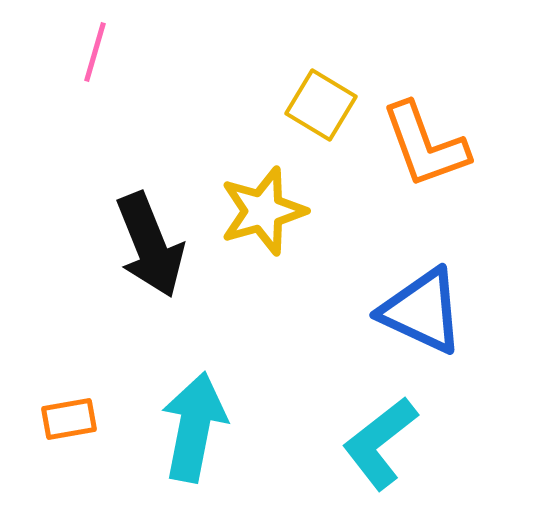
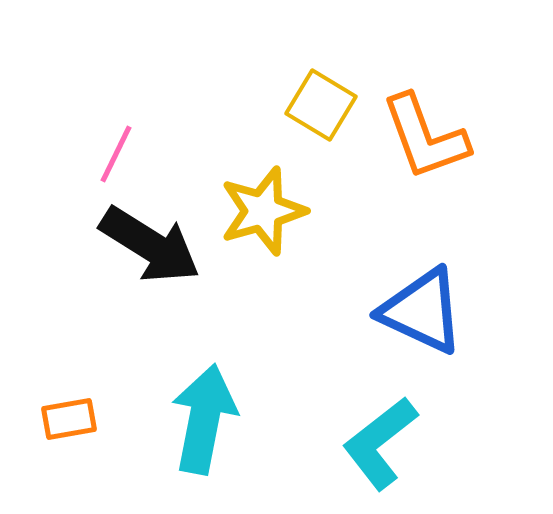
pink line: moved 21 px right, 102 px down; rotated 10 degrees clockwise
orange L-shape: moved 8 px up
black arrow: rotated 36 degrees counterclockwise
cyan arrow: moved 10 px right, 8 px up
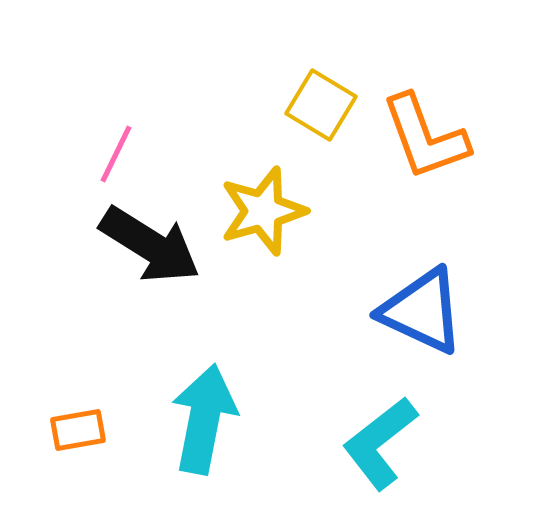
orange rectangle: moved 9 px right, 11 px down
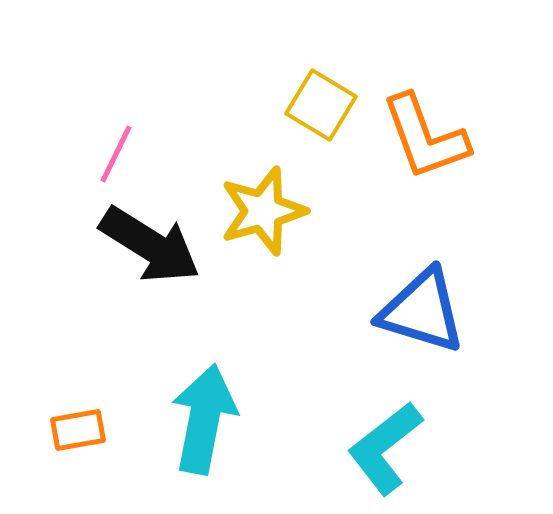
blue triangle: rotated 8 degrees counterclockwise
cyan L-shape: moved 5 px right, 5 px down
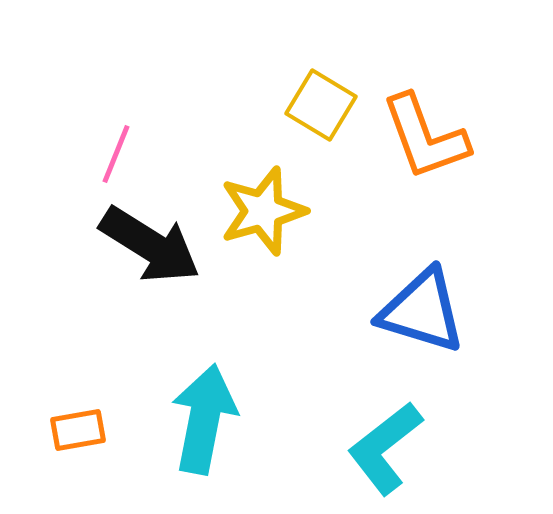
pink line: rotated 4 degrees counterclockwise
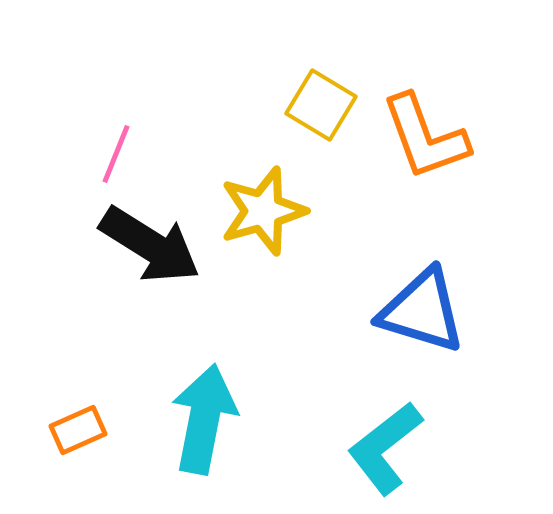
orange rectangle: rotated 14 degrees counterclockwise
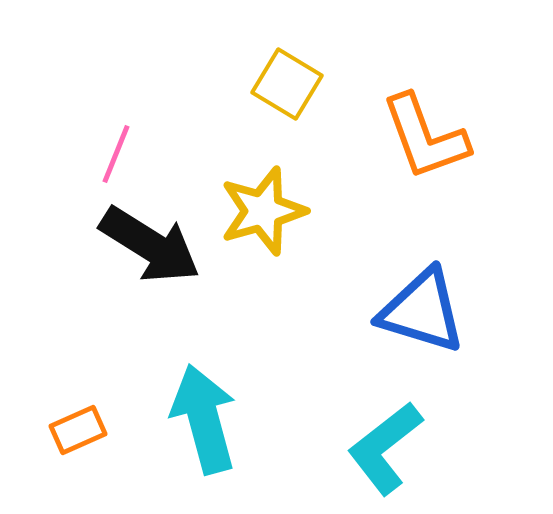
yellow square: moved 34 px left, 21 px up
cyan arrow: rotated 26 degrees counterclockwise
